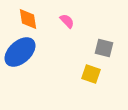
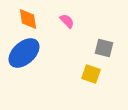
blue ellipse: moved 4 px right, 1 px down
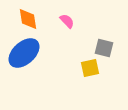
yellow square: moved 1 px left, 6 px up; rotated 30 degrees counterclockwise
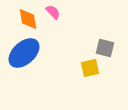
pink semicircle: moved 14 px left, 9 px up
gray square: moved 1 px right
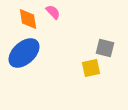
yellow square: moved 1 px right
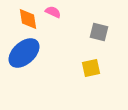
pink semicircle: rotated 21 degrees counterclockwise
gray square: moved 6 px left, 16 px up
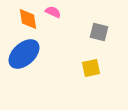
blue ellipse: moved 1 px down
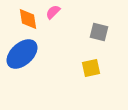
pink semicircle: rotated 70 degrees counterclockwise
blue ellipse: moved 2 px left
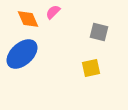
orange diamond: rotated 15 degrees counterclockwise
